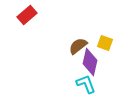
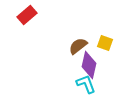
purple diamond: moved 1 px left, 3 px down
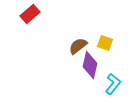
red rectangle: moved 3 px right, 1 px up
purple diamond: moved 1 px right
cyan L-shape: moved 27 px right; rotated 60 degrees clockwise
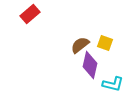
brown semicircle: moved 2 px right, 1 px up
cyan L-shape: rotated 65 degrees clockwise
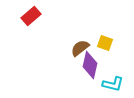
red rectangle: moved 1 px right, 2 px down
brown semicircle: moved 3 px down
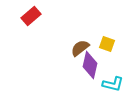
yellow square: moved 2 px right, 1 px down
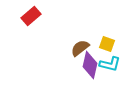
cyan L-shape: moved 3 px left, 20 px up
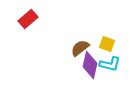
red rectangle: moved 3 px left, 3 px down
